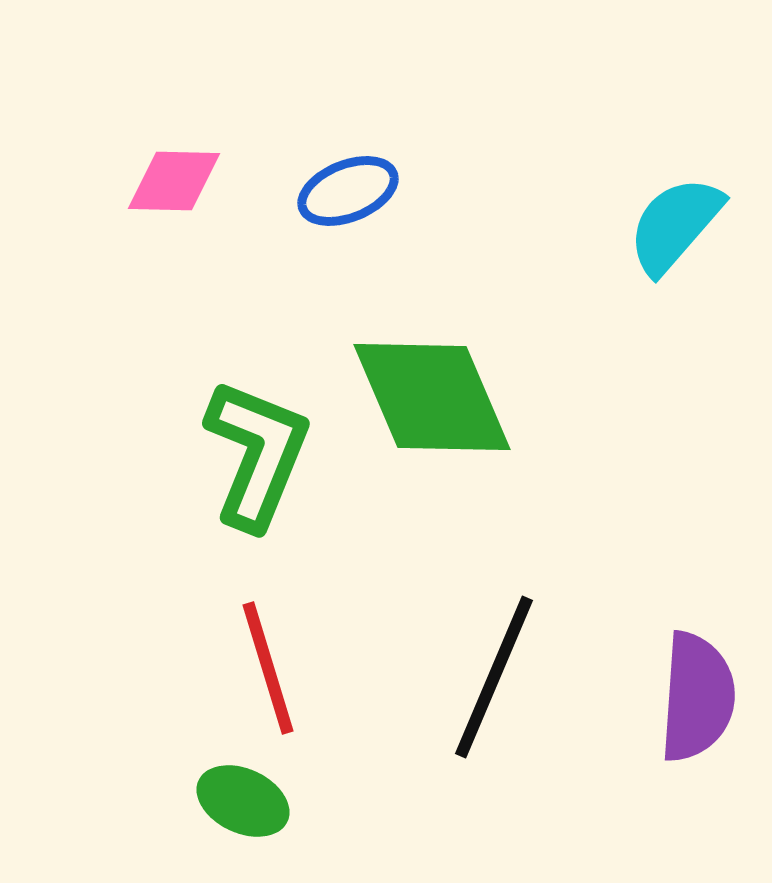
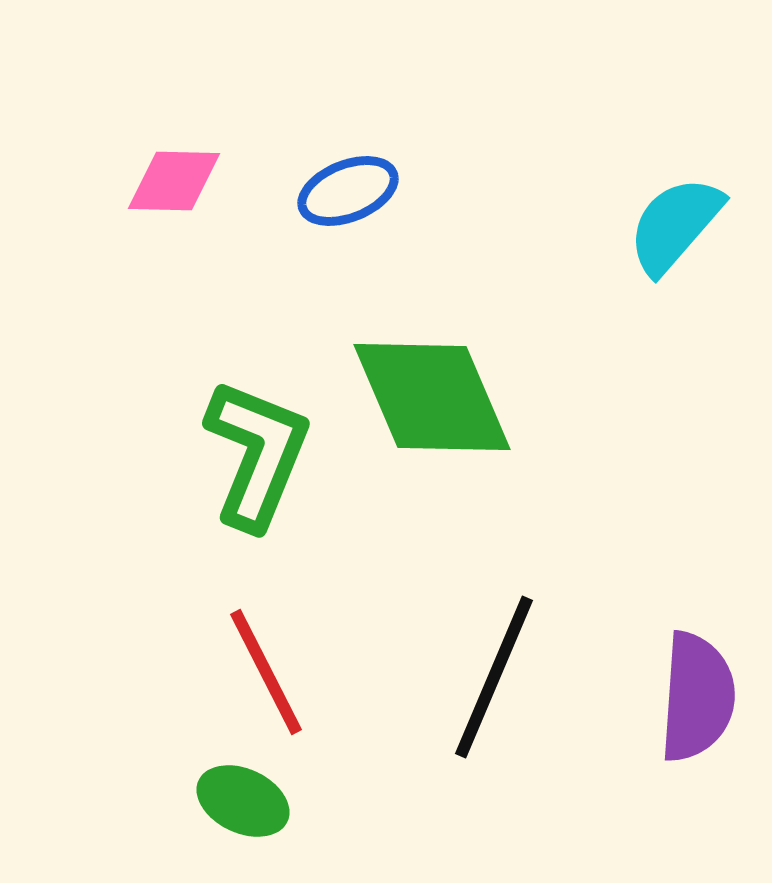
red line: moved 2 px left, 4 px down; rotated 10 degrees counterclockwise
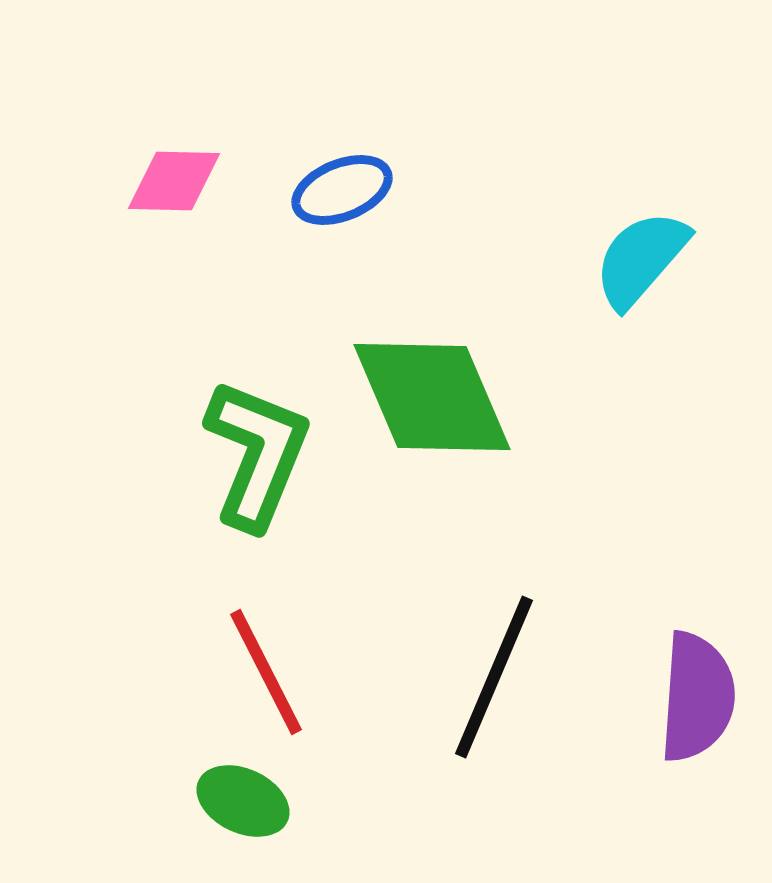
blue ellipse: moved 6 px left, 1 px up
cyan semicircle: moved 34 px left, 34 px down
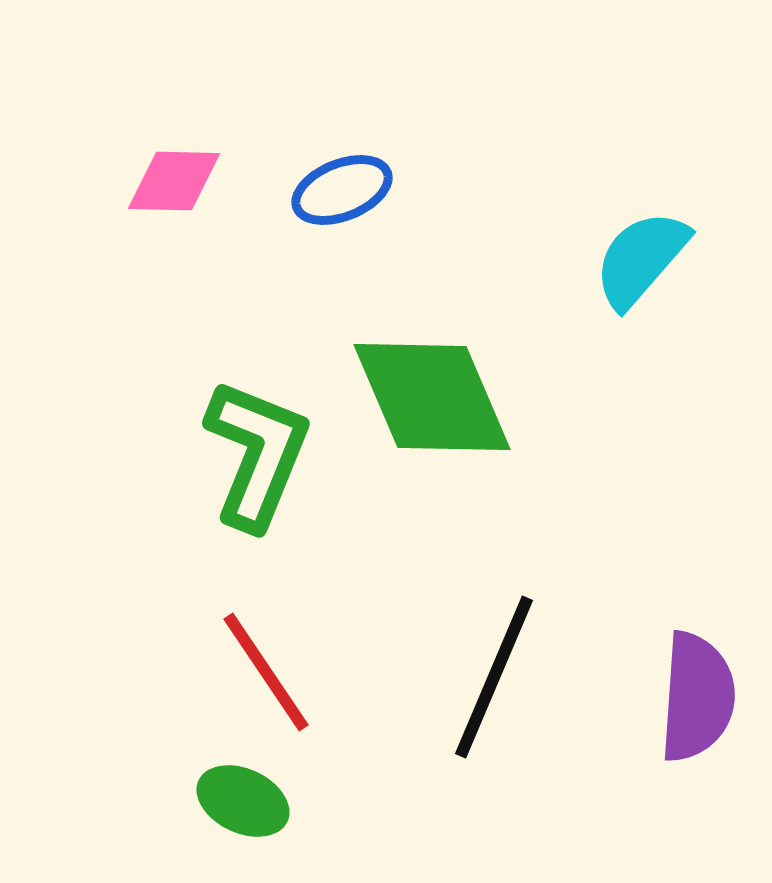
red line: rotated 7 degrees counterclockwise
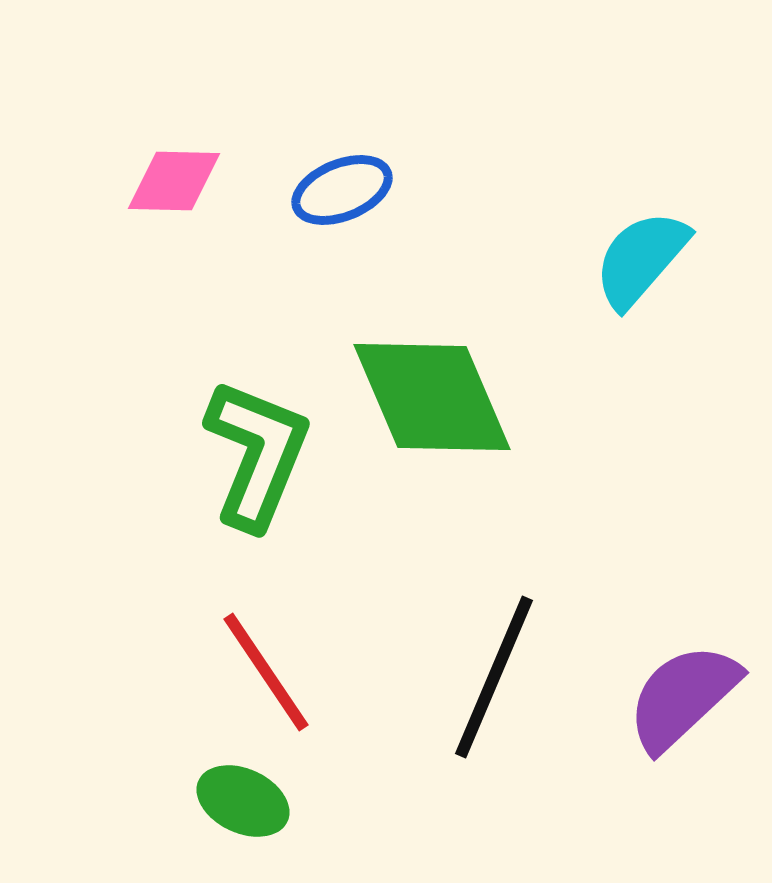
purple semicircle: moved 14 px left; rotated 137 degrees counterclockwise
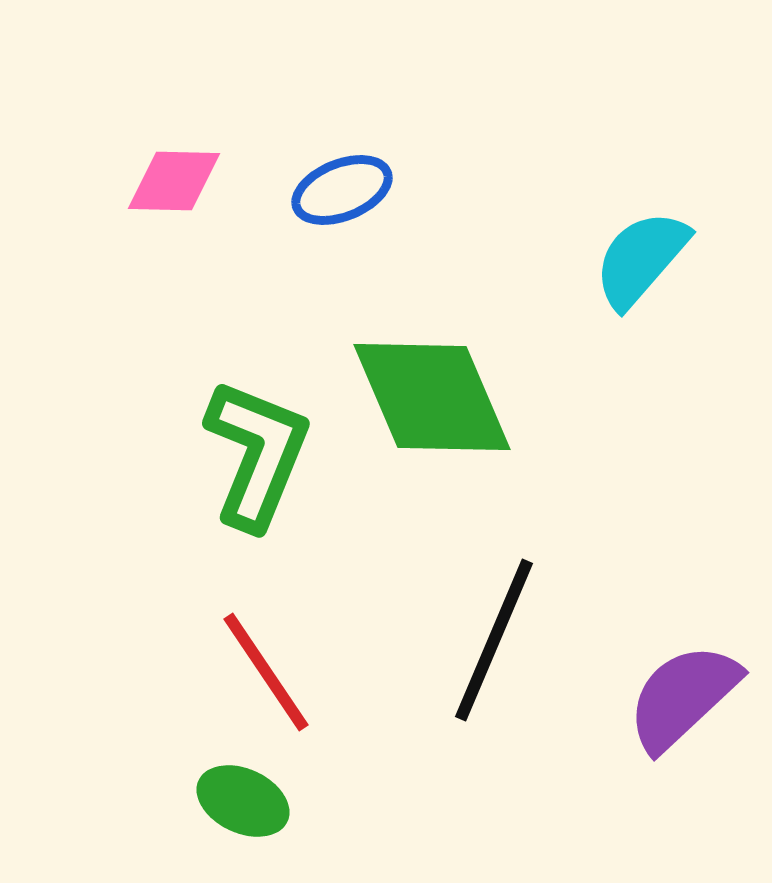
black line: moved 37 px up
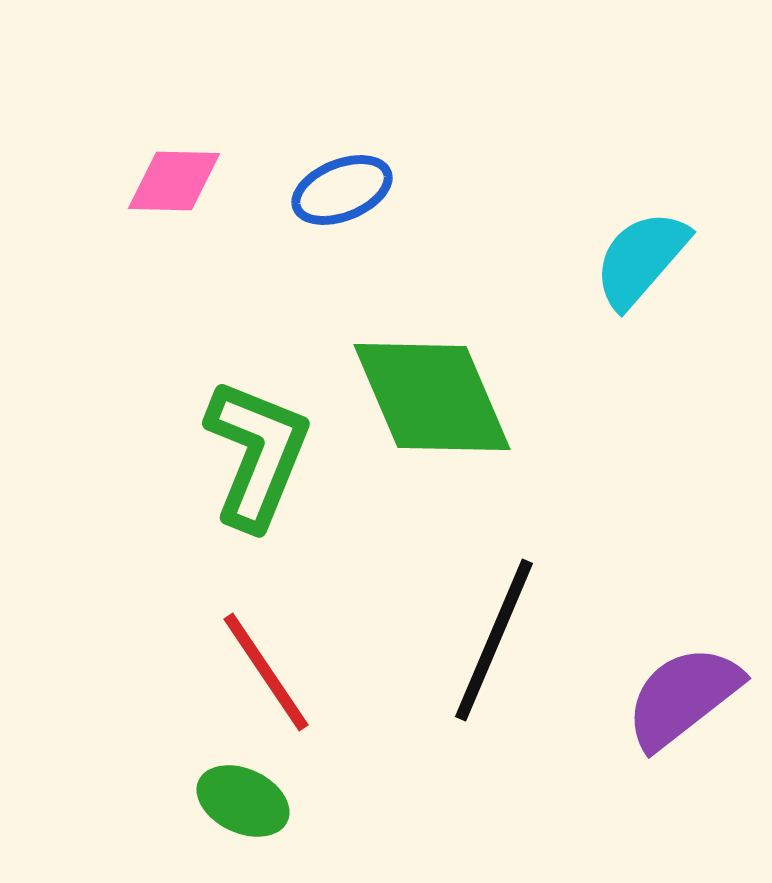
purple semicircle: rotated 5 degrees clockwise
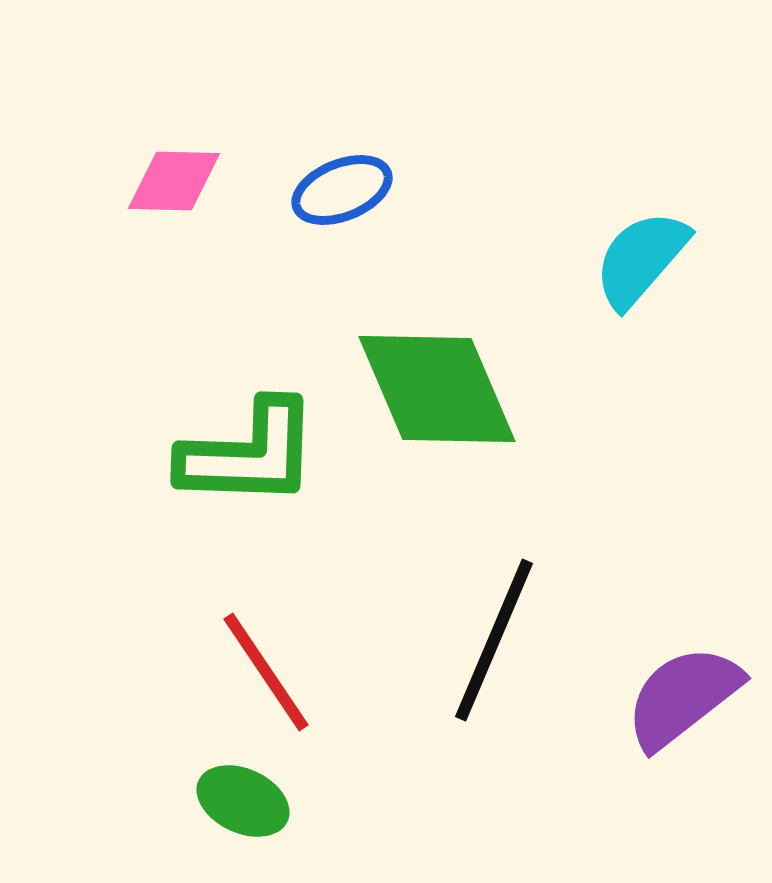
green diamond: moved 5 px right, 8 px up
green L-shape: moved 8 px left; rotated 70 degrees clockwise
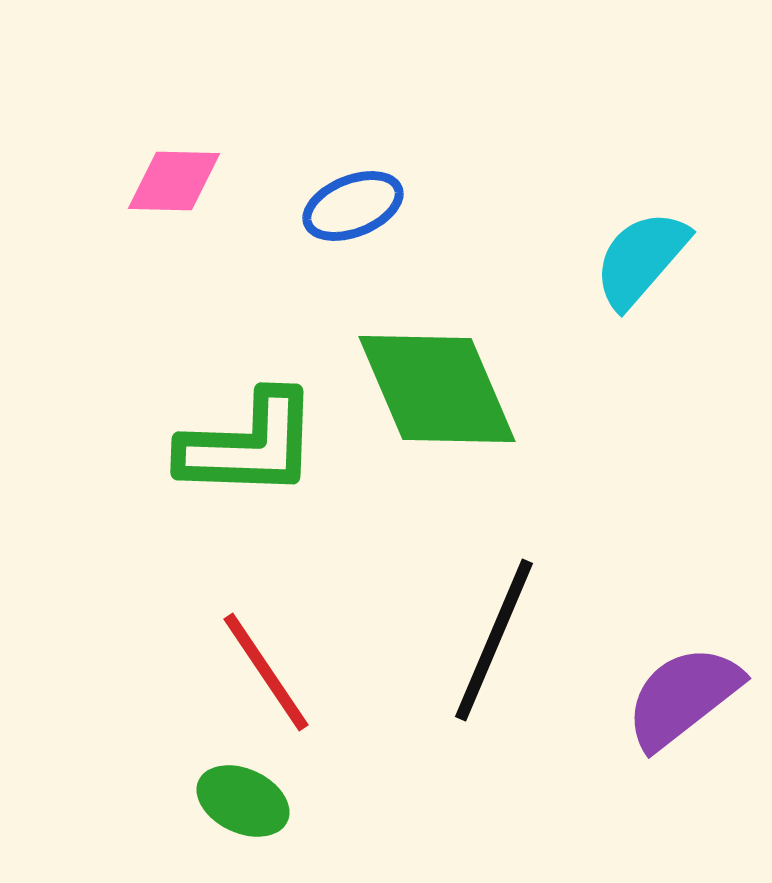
blue ellipse: moved 11 px right, 16 px down
green L-shape: moved 9 px up
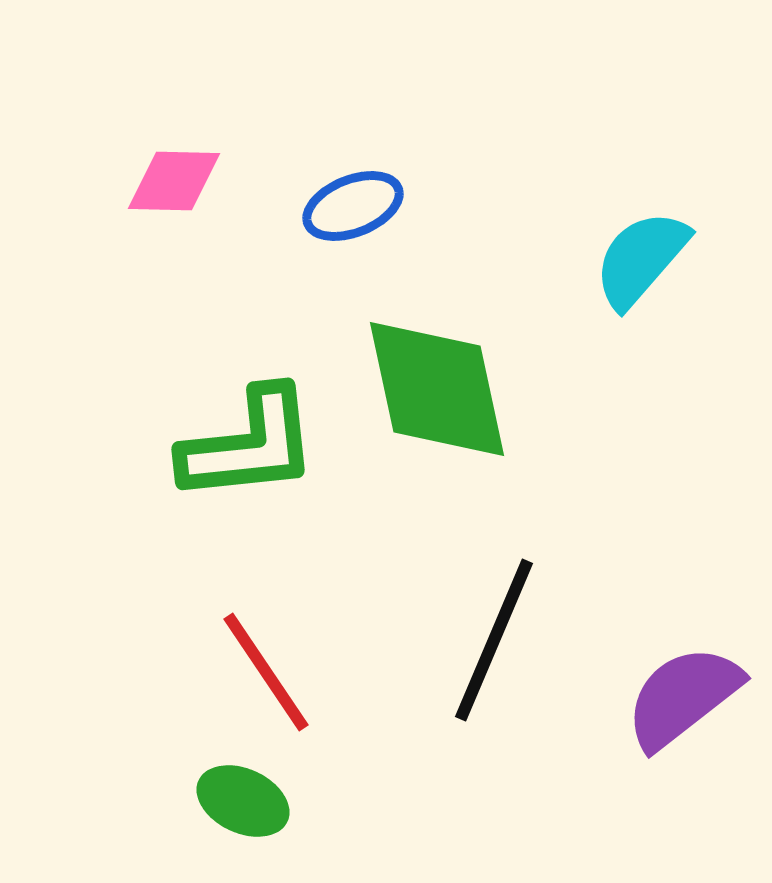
green diamond: rotated 11 degrees clockwise
green L-shape: rotated 8 degrees counterclockwise
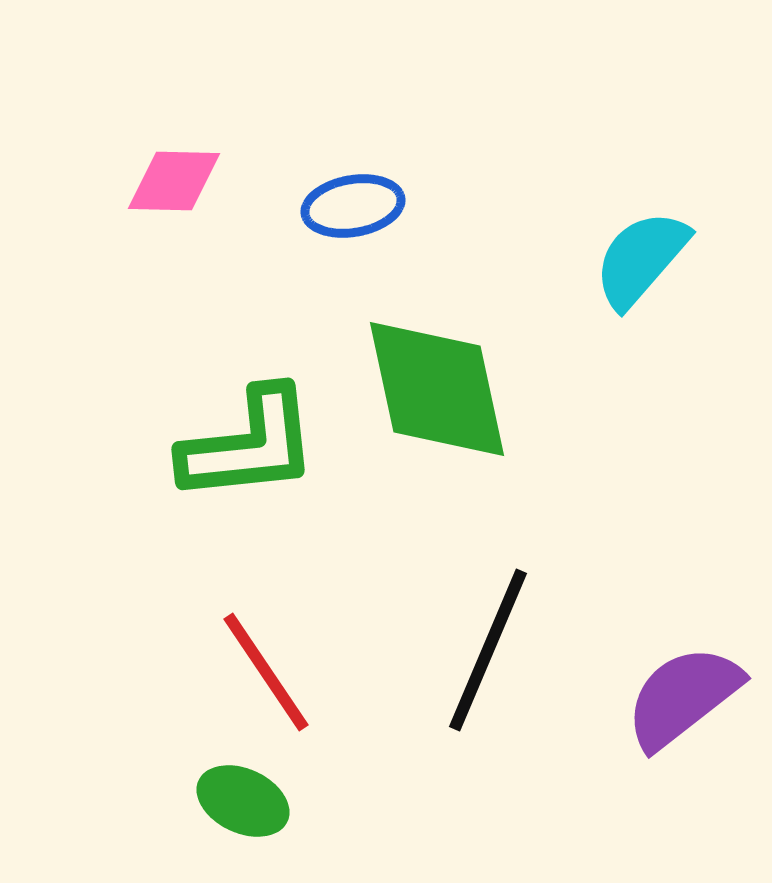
blue ellipse: rotated 12 degrees clockwise
black line: moved 6 px left, 10 px down
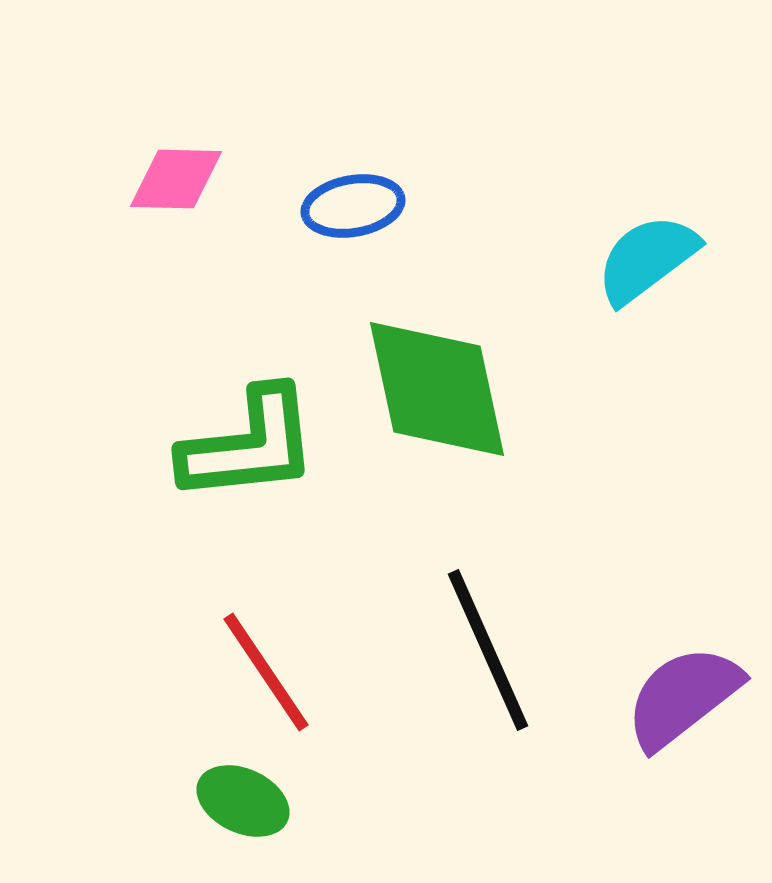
pink diamond: moved 2 px right, 2 px up
cyan semicircle: moved 6 px right; rotated 12 degrees clockwise
black line: rotated 47 degrees counterclockwise
